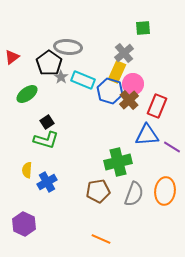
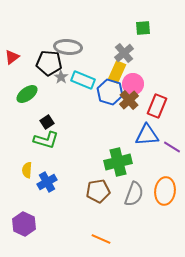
black pentagon: rotated 30 degrees counterclockwise
blue hexagon: moved 1 px down
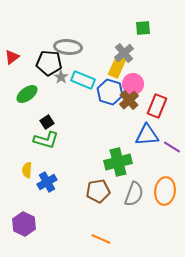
yellow rectangle: moved 5 px up
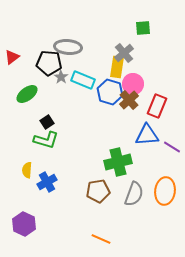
yellow rectangle: rotated 15 degrees counterclockwise
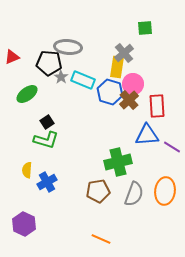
green square: moved 2 px right
red triangle: rotated 14 degrees clockwise
red rectangle: rotated 25 degrees counterclockwise
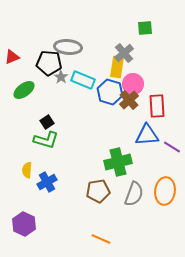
green ellipse: moved 3 px left, 4 px up
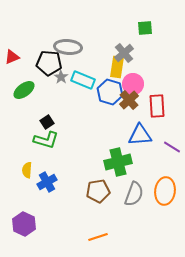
blue triangle: moved 7 px left
orange line: moved 3 px left, 2 px up; rotated 42 degrees counterclockwise
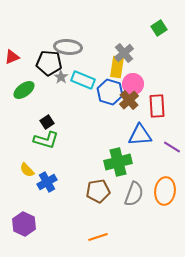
green square: moved 14 px right; rotated 28 degrees counterclockwise
yellow semicircle: rotated 49 degrees counterclockwise
